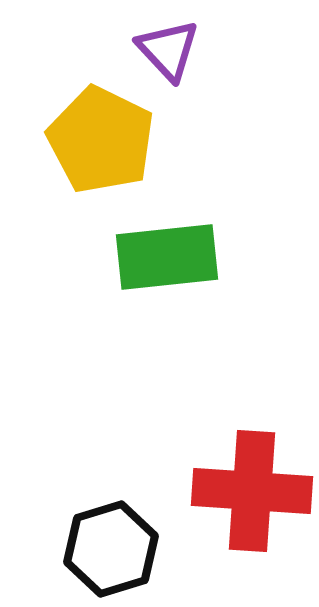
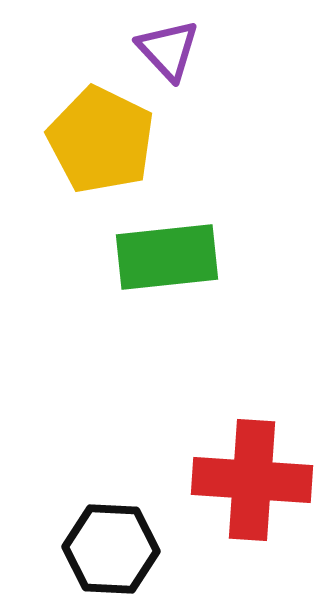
red cross: moved 11 px up
black hexagon: rotated 20 degrees clockwise
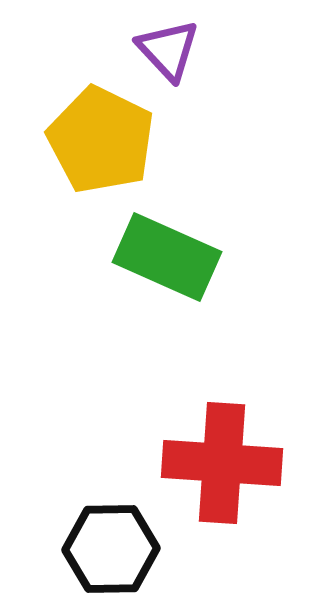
green rectangle: rotated 30 degrees clockwise
red cross: moved 30 px left, 17 px up
black hexagon: rotated 4 degrees counterclockwise
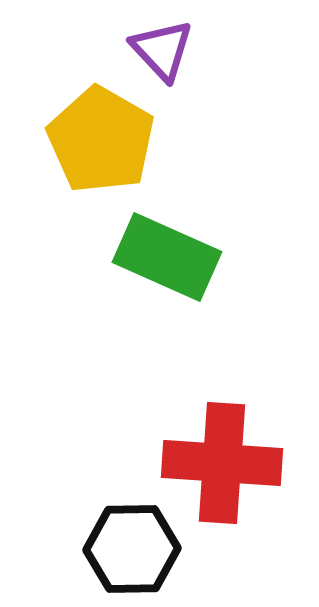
purple triangle: moved 6 px left
yellow pentagon: rotated 4 degrees clockwise
black hexagon: moved 21 px right
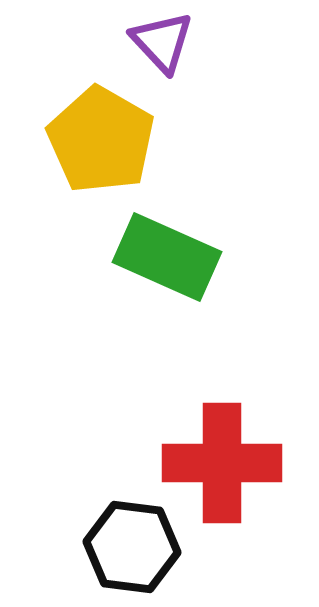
purple triangle: moved 8 px up
red cross: rotated 4 degrees counterclockwise
black hexagon: moved 2 px up; rotated 8 degrees clockwise
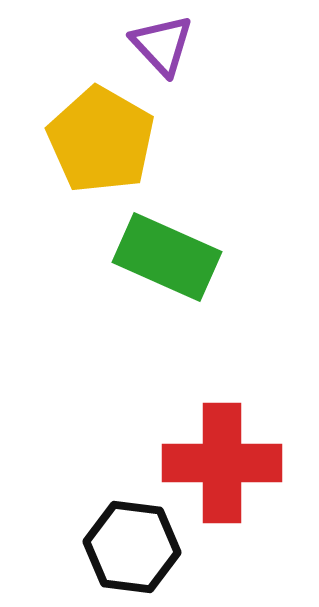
purple triangle: moved 3 px down
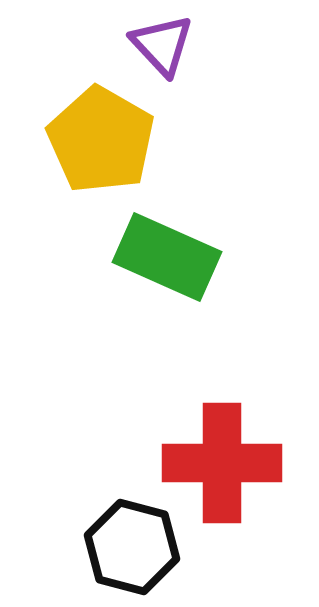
black hexagon: rotated 8 degrees clockwise
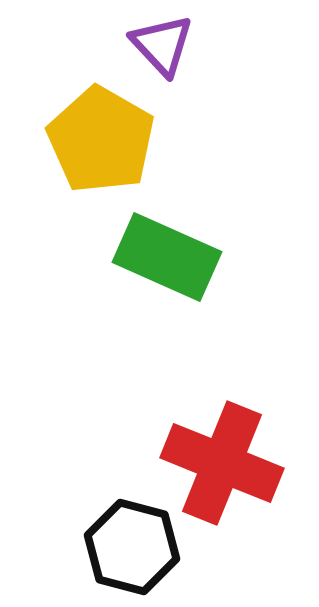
red cross: rotated 22 degrees clockwise
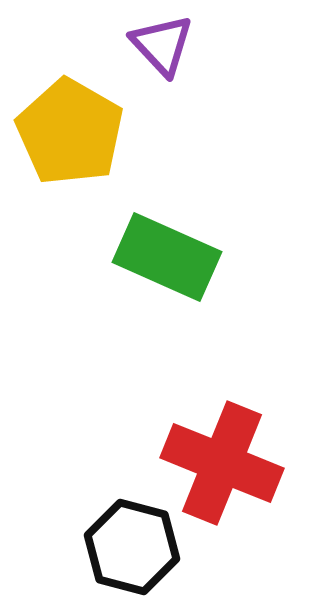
yellow pentagon: moved 31 px left, 8 px up
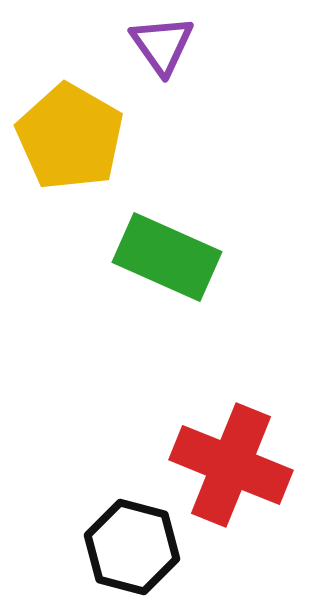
purple triangle: rotated 8 degrees clockwise
yellow pentagon: moved 5 px down
red cross: moved 9 px right, 2 px down
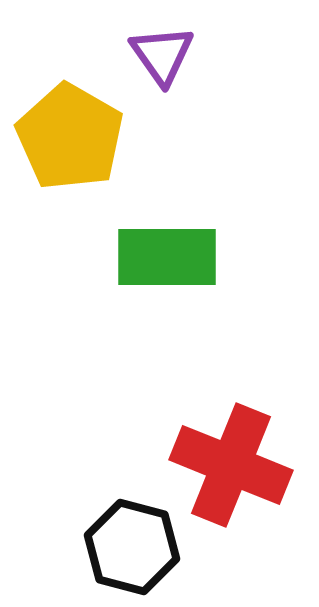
purple triangle: moved 10 px down
green rectangle: rotated 24 degrees counterclockwise
